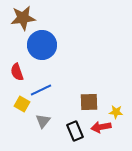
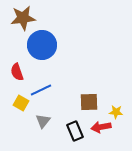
yellow square: moved 1 px left, 1 px up
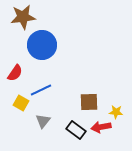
brown star: moved 1 px up
red semicircle: moved 2 px left, 1 px down; rotated 126 degrees counterclockwise
black rectangle: moved 1 px right, 1 px up; rotated 30 degrees counterclockwise
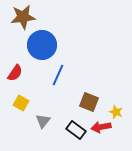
blue line: moved 17 px right, 15 px up; rotated 40 degrees counterclockwise
brown square: rotated 24 degrees clockwise
yellow star: rotated 16 degrees clockwise
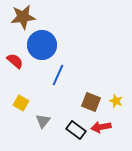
red semicircle: moved 12 px up; rotated 84 degrees counterclockwise
brown square: moved 2 px right
yellow star: moved 11 px up
